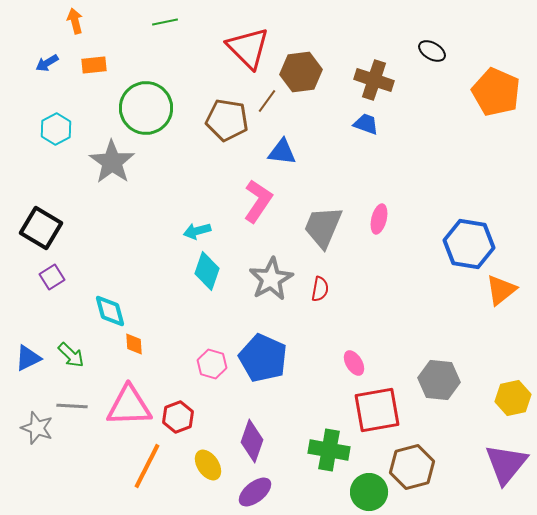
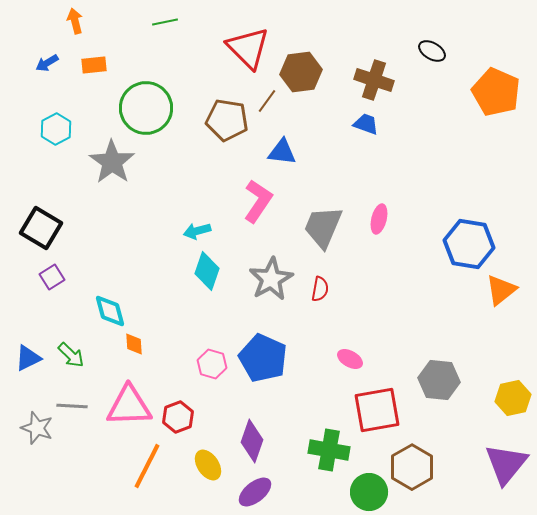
pink ellipse at (354, 363): moved 4 px left, 4 px up; rotated 30 degrees counterclockwise
brown hexagon at (412, 467): rotated 15 degrees counterclockwise
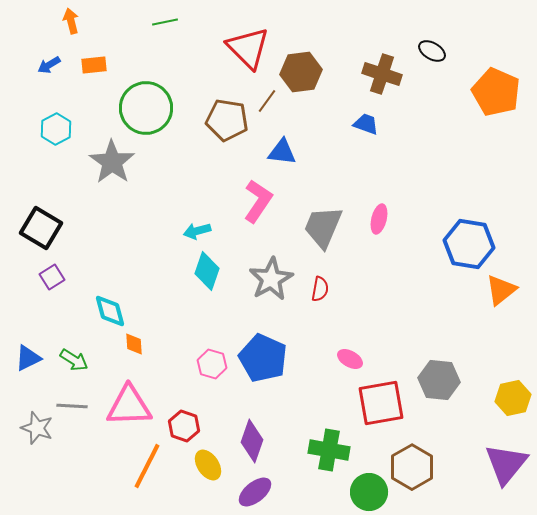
orange arrow at (75, 21): moved 4 px left
blue arrow at (47, 63): moved 2 px right, 2 px down
brown cross at (374, 80): moved 8 px right, 6 px up
green arrow at (71, 355): moved 3 px right, 5 px down; rotated 12 degrees counterclockwise
red square at (377, 410): moved 4 px right, 7 px up
red hexagon at (178, 417): moved 6 px right, 9 px down; rotated 20 degrees counterclockwise
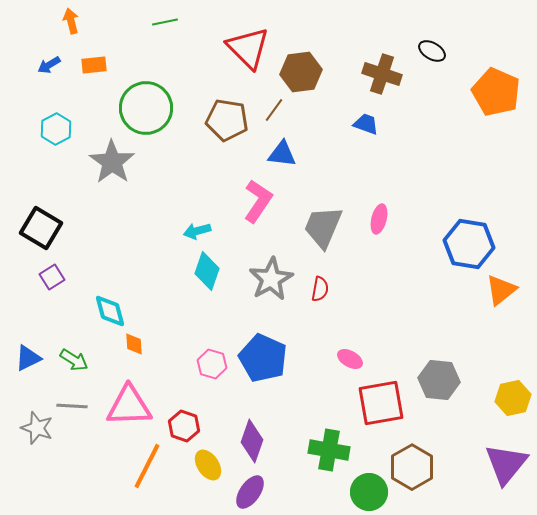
brown line at (267, 101): moved 7 px right, 9 px down
blue triangle at (282, 152): moved 2 px down
purple ellipse at (255, 492): moved 5 px left; rotated 16 degrees counterclockwise
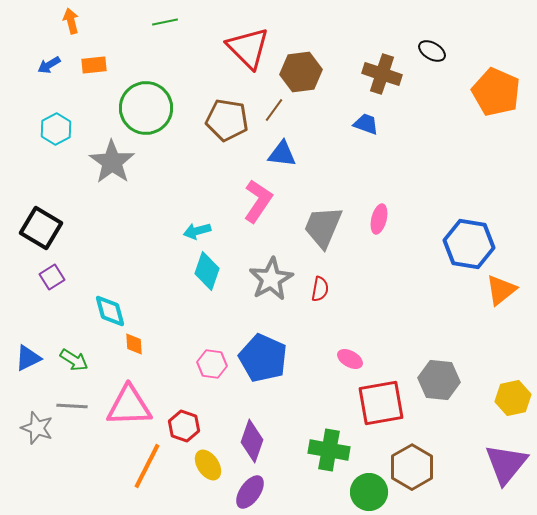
pink hexagon at (212, 364): rotated 8 degrees counterclockwise
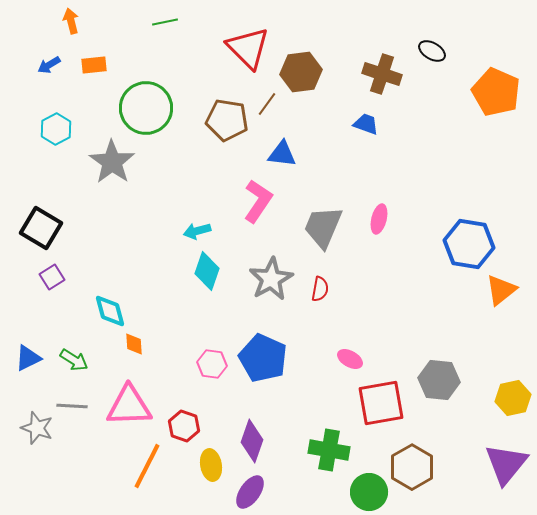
brown line at (274, 110): moved 7 px left, 6 px up
yellow ellipse at (208, 465): moved 3 px right; rotated 24 degrees clockwise
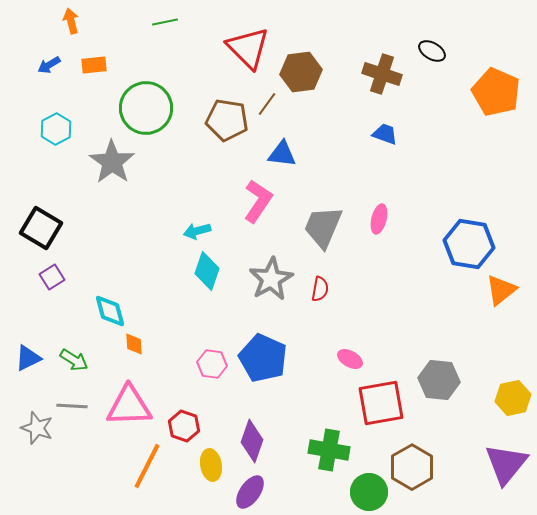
blue trapezoid at (366, 124): moved 19 px right, 10 px down
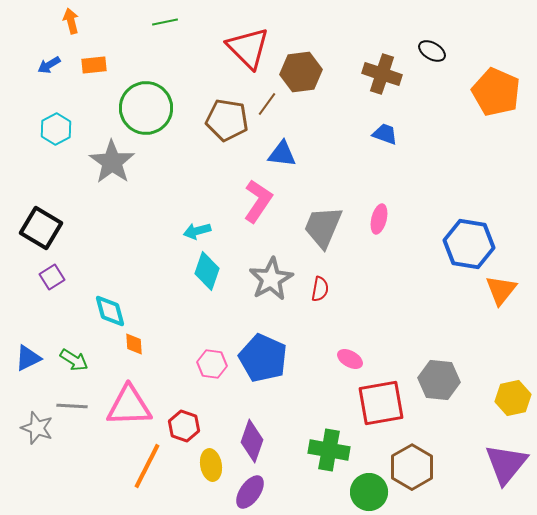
orange triangle at (501, 290): rotated 12 degrees counterclockwise
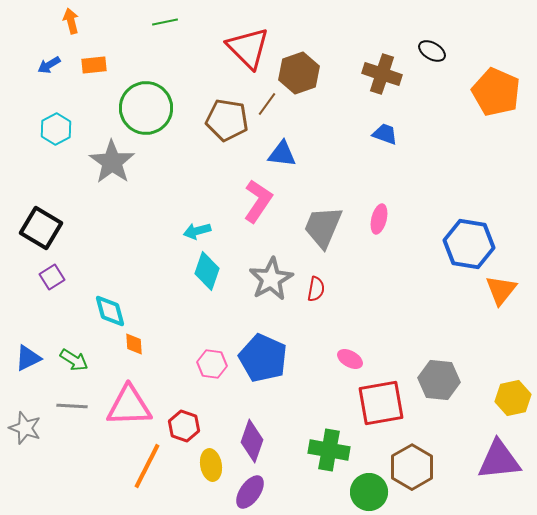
brown hexagon at (301, 72): moved 2 px left, 1 px down; rotated 12 degrees counterclockwise
red semicircle at (320, 289): moved 4 px left
gray star at (37, 428): moved 12 px left
purple triangle at (506, 464): moved 7 px left, 4 px up; rotated 45 degrees clockwise
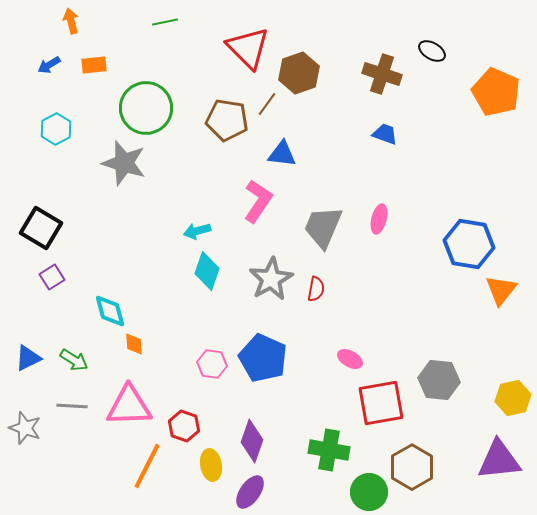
gray star at (112, 162): moved 12 px right, 1 px down; rotated 18 degrees counterclockwise
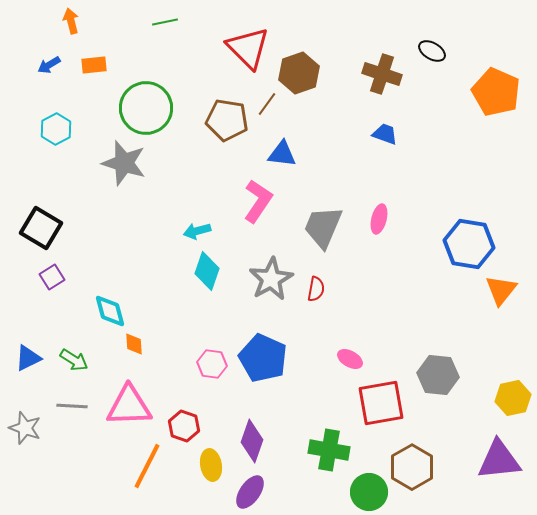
gray hexagon at (439, 380): moved 1 px left, 5 px up
